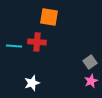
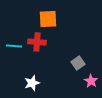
orange square: moved 1 px left, 2 px down; rotated 12 degrees counterclockwise
gray square: moved 12 px left, 1 px down
pink star: rotated 16 degrees counterclockwise
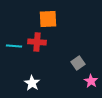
white star: rotated 21 degrees counterclockwise
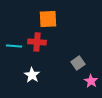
white star: moved 8 px up
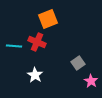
orange square: rotated 18 degrees counterclockwise
red cross: rotated 18 degrees clockwise
white star: moved 3 px right
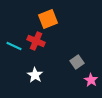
red cross: moved 1 px left, 1 px up
cyan line: rotated 21 degrees clockwise
gray square: moved 1 px left, 1 px up
pink star: moved 1 px up
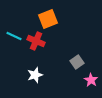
cyan line: moved 10 px up
white star: rotated 21 degrees clockwise
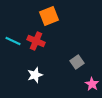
orange square: moved 1 px right, 3 px up
cyan line: moved 1 px left, 5 px down
pink star: moved 1 px right, 4 px down
